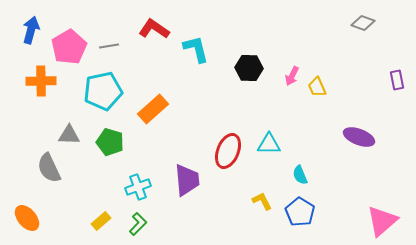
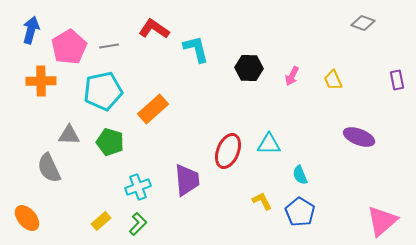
yellow trapezoid: moved 16 px right, 7 px up
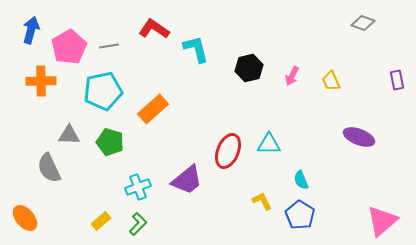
black hexagon: rotated 16 degrees counterclockwise
yellow trapezoid: moved 2 px left, 1 px down
cyan semicircle: moved 1 px right, 5 px down
purple trapezoid: rotated 56 degrees clockwise
blue pentagon: moved 3 px down
orange ellipse: moved 2 px left
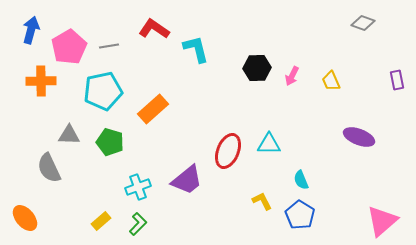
black hexagon: moved 8 px right; rotated 12 degrees clockwise
